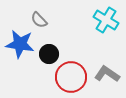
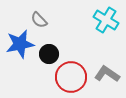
blue star: rotated 20 degrees counterclockwise
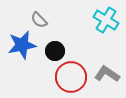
blue star: moved 2 px right, 1 px down
black circle: moved 6 px right, 3 px up
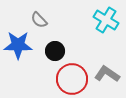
blue star: moved 4 px left; rotated 12 degrees clockwise
red circle: moved 1 px right, 2 px down
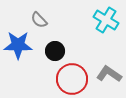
gray L-shape: moved 2 px right
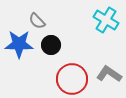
gray semicircle: moved 2 px left, 1 px down
blue star: moved 1 px right, 1 px up
black circle: moved 4 px left, 6 px up
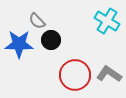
cyan cross: moved 1 px right, 1 px down
black circle: moved 5 px up
red circle: moved 3 px right, 4 px up
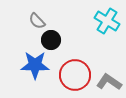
blue star: moved 16 px right, 21 px down
gray L-shape: moved 8 px down
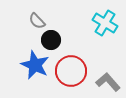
cyan cross: moved 2 px left, 2 px down
blue star: rotated 24 degrees clockwise
red circle: moved 4 px left, 4 px up
gray L-shape: moved 1 px left; rotated 15 degrees clockwise
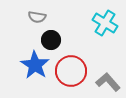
gray semicircle: moved 4 px up; rotated 36 degrees counterclockwise
blue star: rotated 8 degrees clockwise
